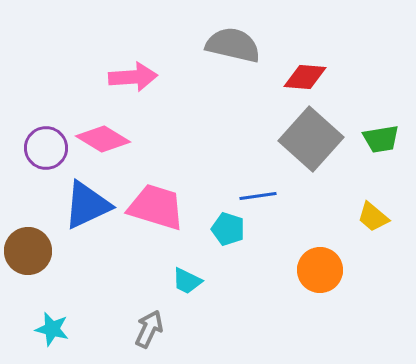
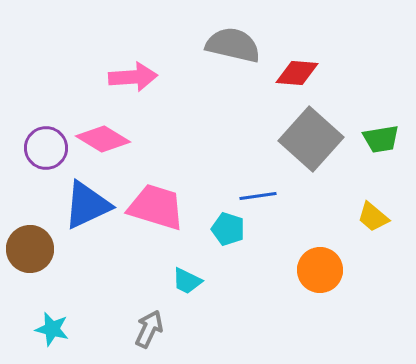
red diamond: moved 8 px left, 4 px up
brown circle: moved 2 px right, 2 px up
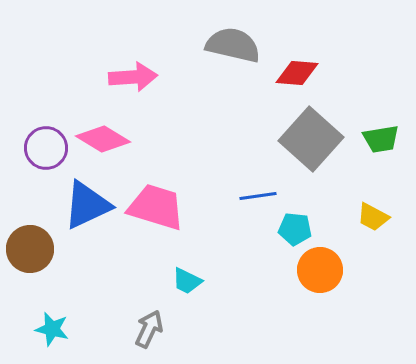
yellow trapezoid: rotated 12 degrees counterclockwise
cyan pentagon: moved 67 px right; rotated 12 degrees counterclockwise
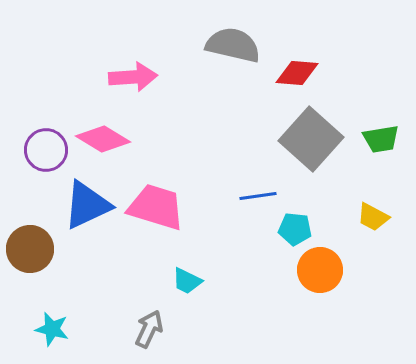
purple circle: moved 2 px down
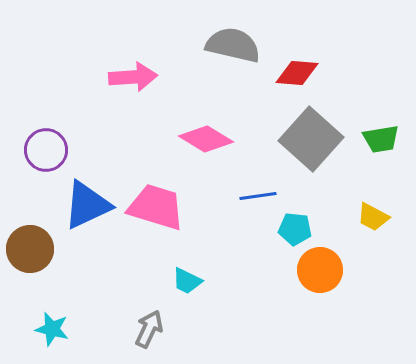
pink diamond: moved 103 px right
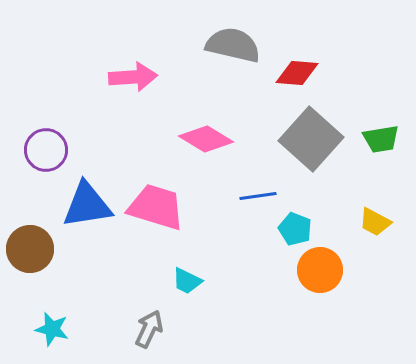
blue triangle: rotated 16 degrees clockwise
yellow trapezoid: moved 2 px right, 5 px down
cyan pentagon: rotated 16 degrees clockwise
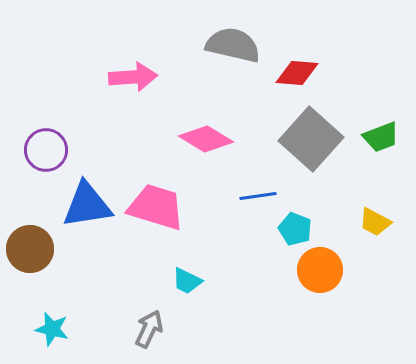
green trapezoid: moved 2 px up; rotated 12 degrees counterclockwise
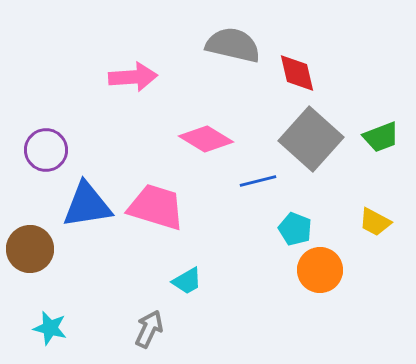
red diamond: rotated 72 degrees clockwise
blue line: moved 15 px up; rotated 6 degrees counterclockwise
cyan trapezoid: rotated 56 degrees counterclockwise
cyan star: moved 2 px left, 1 px up
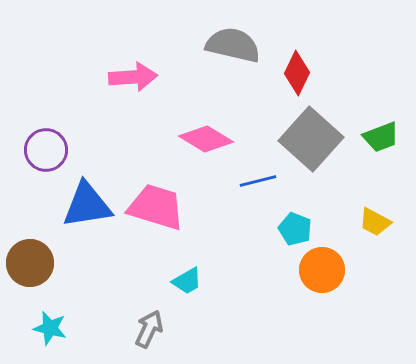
red diamond: rotated 39 degrees clockwise
brown circle: moved 14 px down
orange circle: moved 2 px right
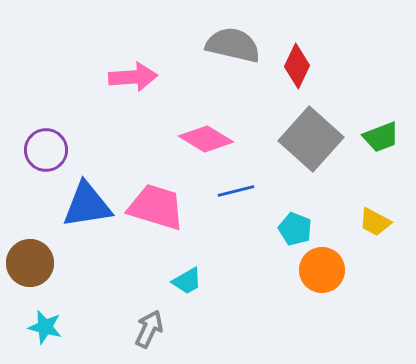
red diamond: moved 7 px up
blue line: moved 22 px left, 10 px down
cyan star: moved 5 px left, 1 px up
